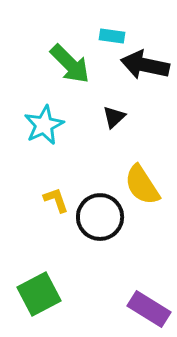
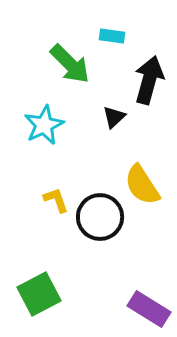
black arrow: moved 4 px right, 15 px down; rotated 93 degrees clockwise
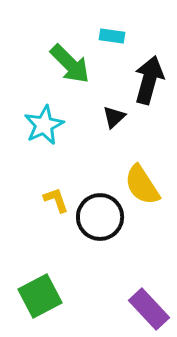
green square: moved 1 px right, 2 px down
purple rectangle: rotated 15 degrees clockwise
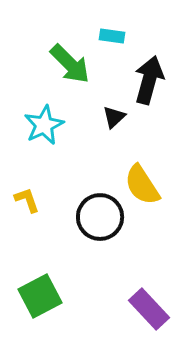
yellow L-shape: moved 29 px left
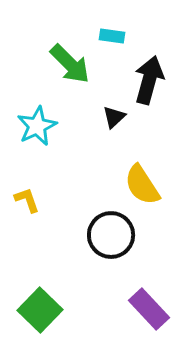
cyan star: moved 7 px left, 1 px down
black circle: moved 11 px right, 18 px down
green square: moved 14 px down; rotated 18 degrees counterclockwise
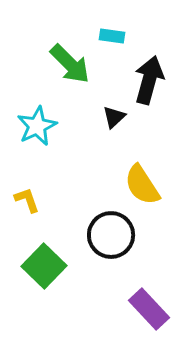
green square: moved 4 px right, 44 px up
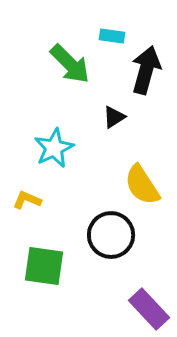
black arrow: moved 3 px left, 10 px up
black triangle: rotated 10 degrees clockwise
cyan star: moved 17 px right, 22 px down
yellow L-shape: rotated 48 degrees counterclockwise
green square: rotated 36 degrees counterclockwise
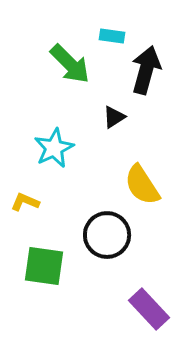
yellow L-shape: moved 2 px left, 2 px down
black circle: moved 4 px left
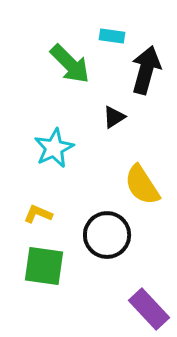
yellow L-shape: moved 13 px right, 12 px down
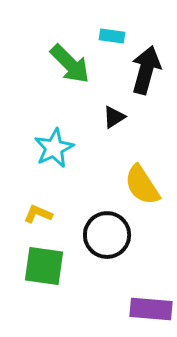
purple rectangle: moved 2 px right; rotated 42 degrees counterclockwise
